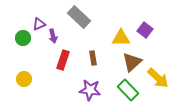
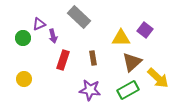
green rectangle: rotated 75 degrees counterclockwise
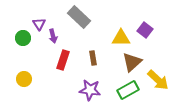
purple triangle: rotated 40 degrees counterclockwise
yellow arrow: moved 2 px down
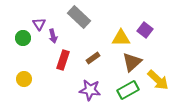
brown rectangle: rotated 64 degrees clockwise
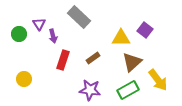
green circle: moved 4 px left, 4 px up
yellow arrow: rotated 10 degrees clockwise
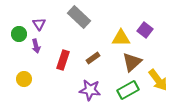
purple arrow: moved 17 px left, 10 px down
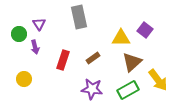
gray rectangle: rotated 35 degrees clockwise
purple arrow: moved 1 px left, 1 px down
purple star: moved 2 px right, 1 px up
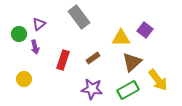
gray rectangle: rotated 25 degrees counterclockwise
purple triangle: rotated 24 degrees clockwise
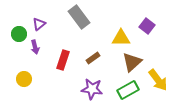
purple square: moved 2 px right, 4 px up
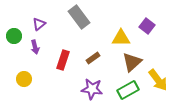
green circle: moved 5 px left, 2 px down
